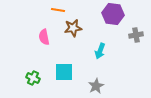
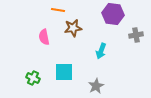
cyan arrow: moved 1 px right
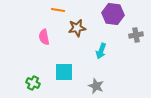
brown star: moved 4 px right
green cross: moved 5 px down
gray star: rotated 21 degrees counterclockwise
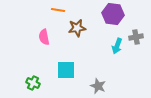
gray cross: moved 2 px down
cyan arrow: moved 16 px right, 5 px up
cyan square: moved 2 px right, 2 px up
gray star: moved 2 px right
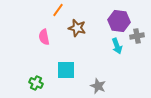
orange line: rotated 64 degrees counterclockwise
purple hexagon: moved 6 px right, 7 px down
brown star: rotated 24 degrees clockwise
gray cross: moved 1 px right, 1 px up
cyan arrow: rotated 42 degrees counterclockwise
green cross: moved 3 px right
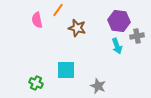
pink semicircle: moved 7 px left, 17 px up
